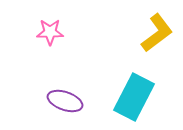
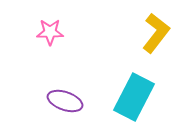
yellow L-shape: moved 1 px left; rotated 15 degrees counterclockwise
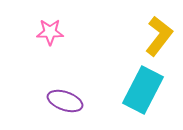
yellow L-shape: moved 3 px right, 3 px down
cyan rectangle: moved 9 px right, 7 px up
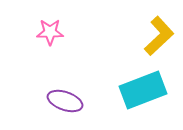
yellow L-shape: rotated 9 degrees clockwise
cyan rectangle: rotated 42 degrees clockwise
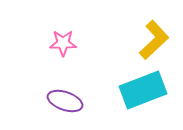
pink star: moved 13 px right, 11 px down
yellow L-shape: moved 5 px left, 4 px down
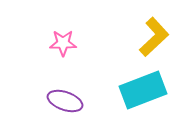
yellow L-shape: moved 3 px up
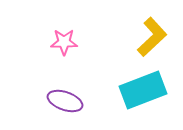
yellow L-shape: moved 2 px left
pink star: moved 1 px right, 1 px up
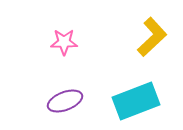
cyan rectangle: moved 7 px left, 11 px down
purple ellipse: rotated 40 degrees counterclockwise
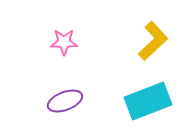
yellow L-shape: moved 1 px right, 4 px down
cyan rectangle: moved 12 px right
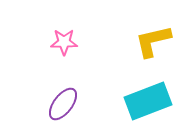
yellow L-shape: rotated 150 degrees counterclockwise
purple ellipse: moved 2 px left, 3 px down; rotated 32 degrees counterclockwise
